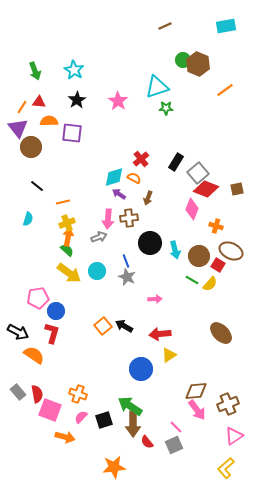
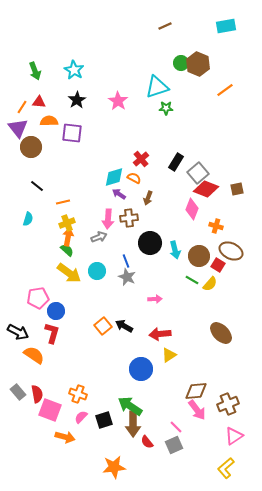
green circle at (183, 60): moved 2 px left, 3 px down
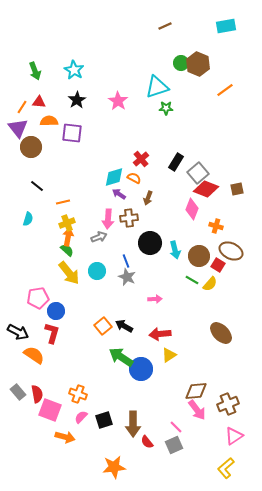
yellow arrow at (69, 273): rotated 15 degrees clockwise
green arrow at (130, 406): moved 9 px left, 49 px up
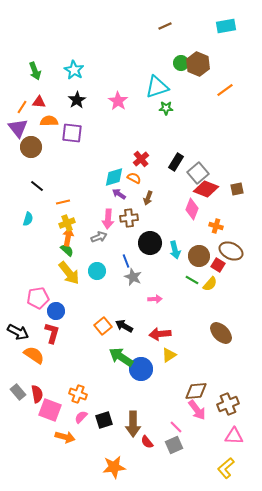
gray star at (127, 277): moved 6 px right
pink triangle at (234, 436): rotated 36 degrees clockwise
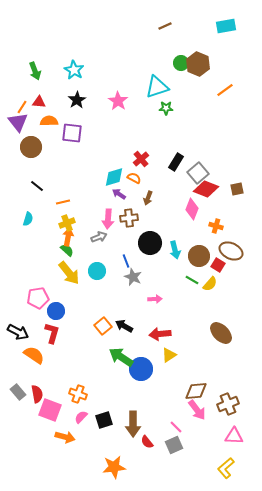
purple triangle at (18, 128): moved 6 px up
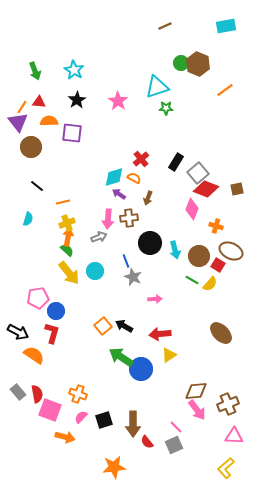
cyan circle at (97, 271): moved 2 px left
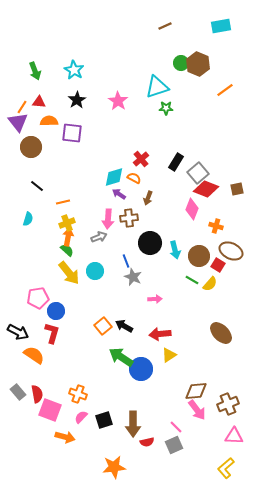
cyan rectangle at (226, 26): moved 5 px left
red semicircle at (147, 442): rotated 64 degrees counterclockwise
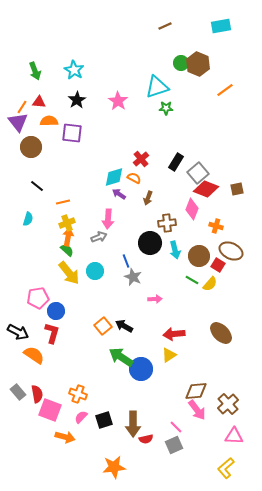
brown cross at (129, 218): moved 38 px right, 5 px down
red arrow at (160, 334): moved 14 px right
brown cross at (228, 404): rotated 20 degrees counterclockwise
red semicircle at (147, 442): moved 1 px left, 3 px up
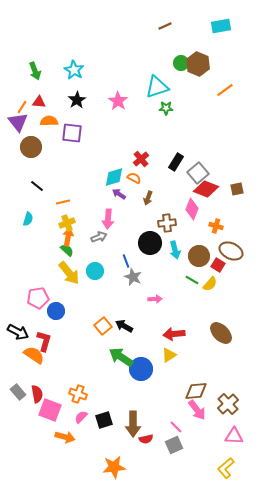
red L-shape at (52, 333): moved 8 px left, 8 px down
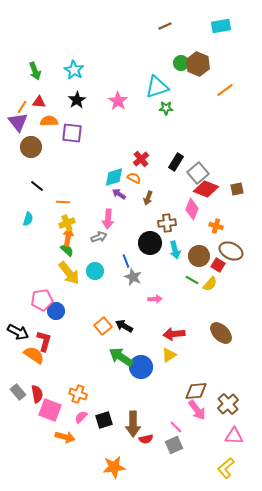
orange line at (63, 202): rotated 16 degrees clockwise
pink pentagon at (38, 298): moved 4 px right, 2 px down
blue circle at (141, 369): moved 2 px up
